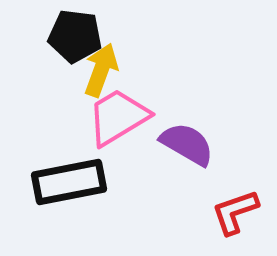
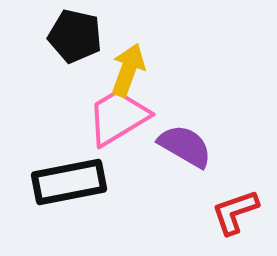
black pentagon: rotated 6 degrees clockwise
yellow arrow: moved 27 px right
purple semicircle: moved 2 px left, 2 px down
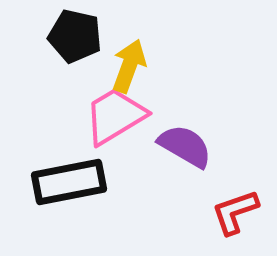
yellow arrow: moved 1 px right, 4 px up
pink trapezoid: moved 3 px left, 1 px up
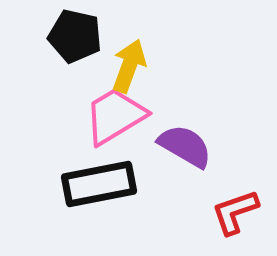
black rectangle: moved 30 px right, 2 px down
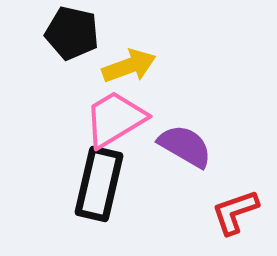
black pentagon: moved 3 px left, 3 px up
yellow arrow: rotated 50 degrees clockwise
pink trapezoid: moved 3 px down
black rectangle: rotated 66 degrees counterclockwise
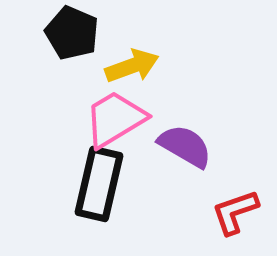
black pentagon: rotated 10 degrees clockwise
yellow arrow: moved 3 px right
